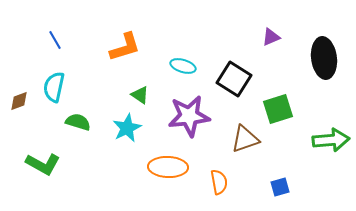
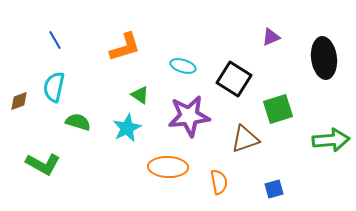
blue square: moved 6 px left, 2 px down
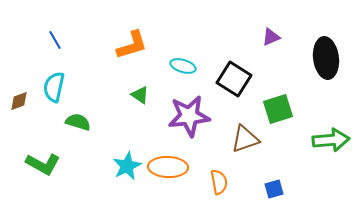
orange L-shape: moved 7 px right, 2 px up
black ellipse: moved 2 px right
cyan star: moved 38 px down
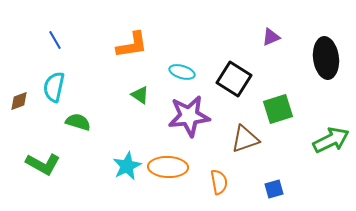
orange L-shape: rotated 8 degrees clockwise
cyan ellipse: moved 1 px left, 6 px down
green arrow: rotated 21 degrees counterclockwise
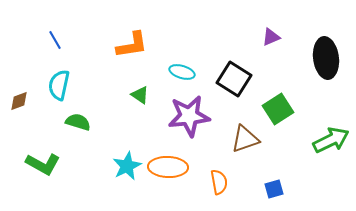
cyan semicircle: moved 5 px right, 2 px up
green square: rotated 16 degrees counterclockwise
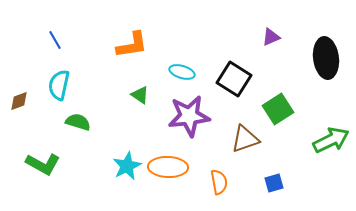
blue square: moved 6 px up
